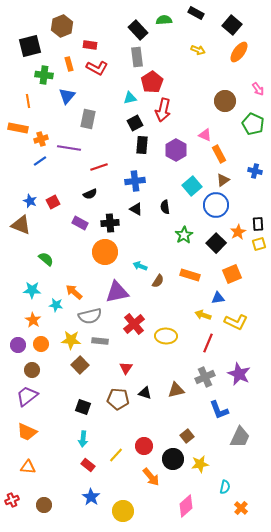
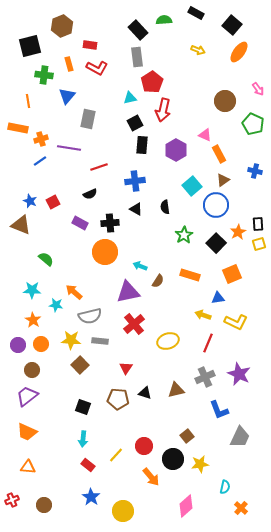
purple triangle at (117, 292): moved 11 px right
yellow ellipse at (166, 336): moved 2 px right, 5 px down; rotated 20 degrees counterclockwise
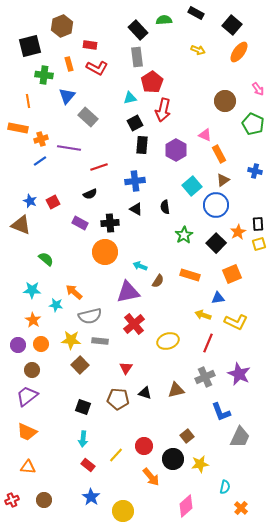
gray rectangle at (88, 119): moved 2 px up; rotated 60 degrees counterclockwise
blue L-shape at (219, 410): moved 2 px right, 2 px down
brown circle at (44, 505): moved 5 px up
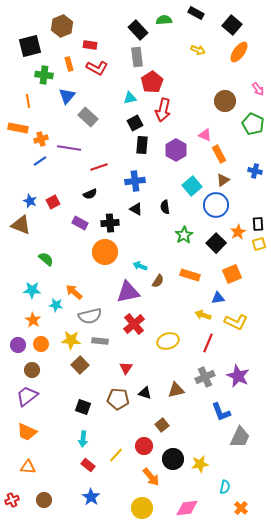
purple star at (239, 374): moved 1 px left, 2 px down
brown square at (187, 436): moved 25 px left, 11 px up
pink diamond at (186, 506): moved 1 px right, 2 px down; rotated 35 degrees clockwise
yellow circle at (123, 511): moved 19 px right, 3 px up
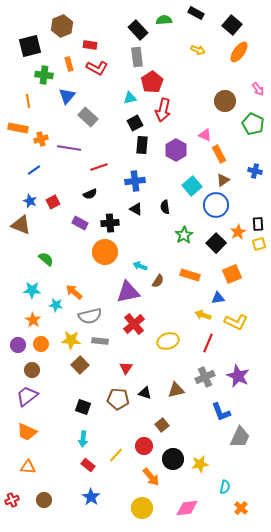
blue line at (40, 161): moved 6 px left, 9 px down
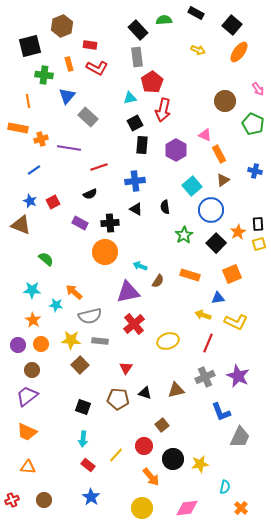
blue circle at (216, 205): moved 5 px left, 5 px down
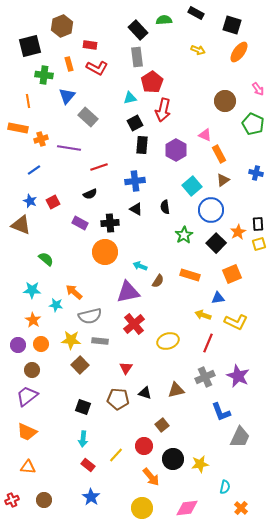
black square at (232, 25): rotated 24 degrees counterclockwise
blue cross at (255, 171): moved 1 px right, 2 px down
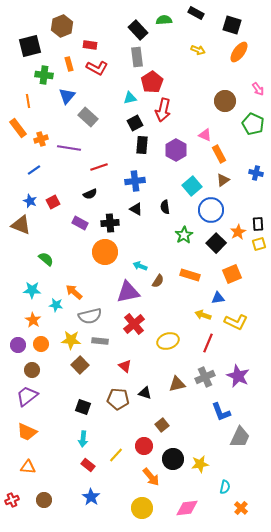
orange rectangle at (18, 128): rotated 42 degrees clockwise
red triangle at (126, 368): moved 1 px left, 2 px up; rotated 24 degrees counterclockwise
brown triangle at (176, 390): moved 1 px right, 6 px up
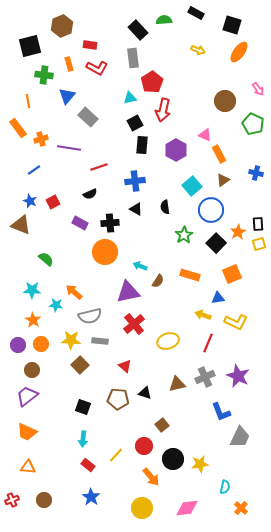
gray rectangle at (137, 57): moved 4 px left, 1 px down
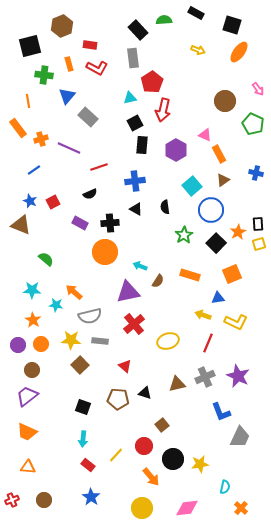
purple line at (69, 148): rotated 15 degrees clockwise
